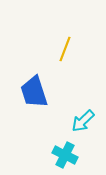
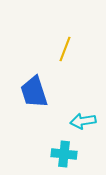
cyan arrow: rotated 35 degrees clockwise
cyan cross: moved 1 px left, 1 px up; rotated 20 degrees counterclockwise
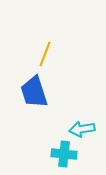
yellow line: moved 20 px left, 5 px down
cyan arrow: moved 1 px left, 8 px down
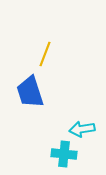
blue trapezoid: moved 4 px left
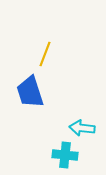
cyan arrow: moved 1 px up; rotated 15 degrees clockwise
cyan cross: moved 1 px right, 1 px down
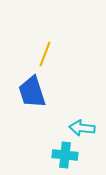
blue trapezoid: moved 2 px right
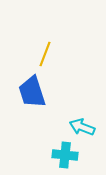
cyan arrow: moved 1 px up; rotated 15 degrees clockwise
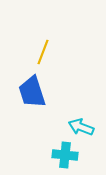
yellow line: moved 2 px left, 2 px up
cyan arrow: moved 1 px left
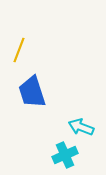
yellow line: moved 24 px left, 2 px up
cyan cross: rotated 30 degrees counterclockwise
